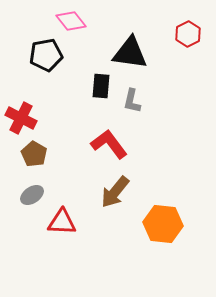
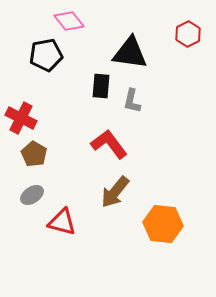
pink diamond: moved 2 px left
red triangle: rotated 12 degrees clockwise
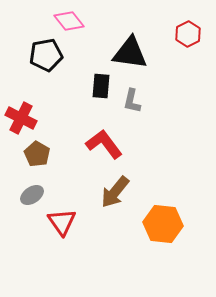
red L-shape: moved 5 px left
brown pentagon: moved 3 px right
red triangle: rotated 40 degrees clockwise
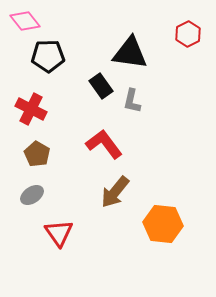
pink diamond: moved 44 px left
black pentagon: moved 2 px right, 1 px down; rotated 8 degrees clockwise
black rectangle: rotated 40 degrees counterclockwise
red cross: moved 10 px right, 9 px up
red triangle: moved 3 px left, 11 px down
